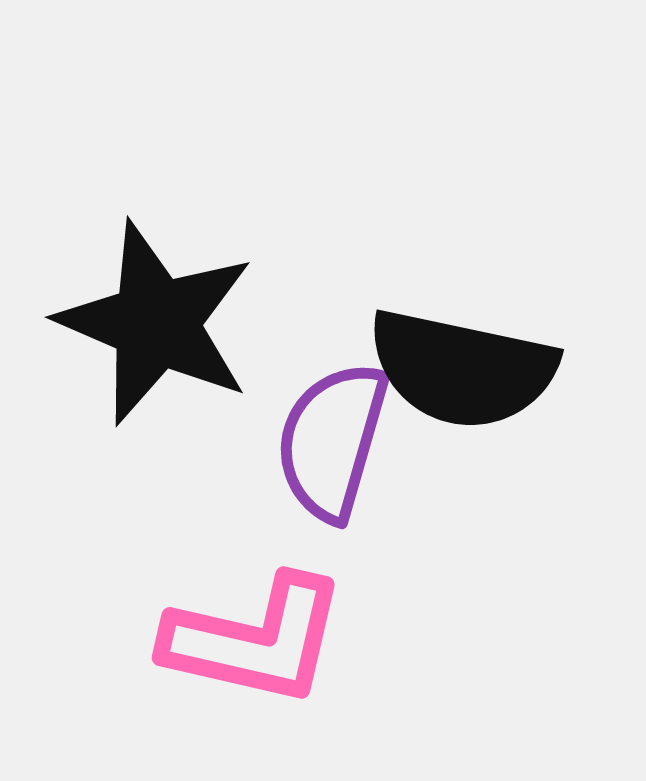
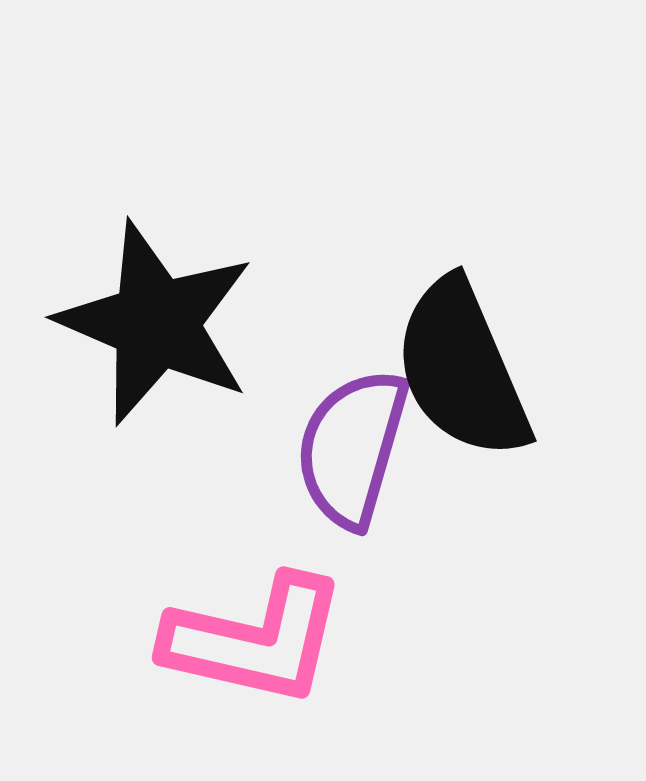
black semicircle: rotated 55 degrees clockwise
purple semicircle: moved 20 px right, 7 px down
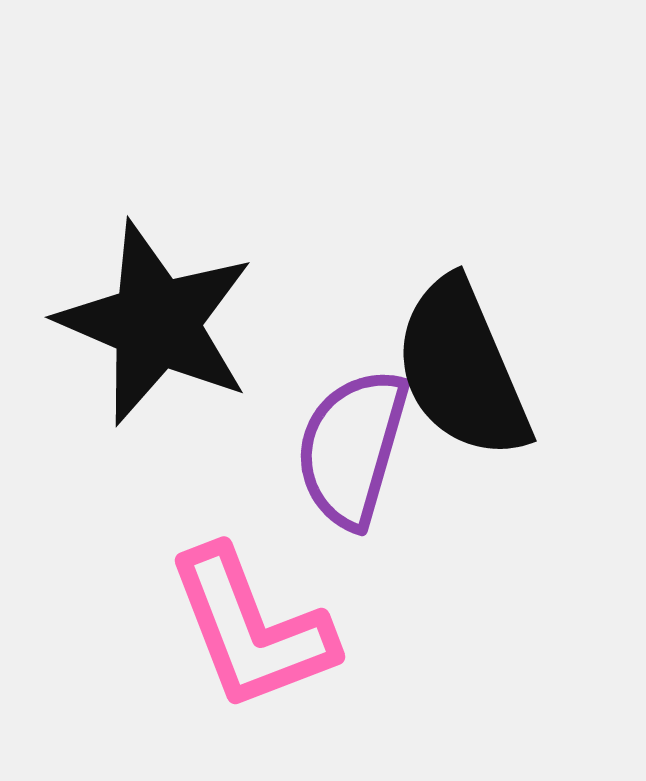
pink L-shape: moved 4 px left, 11 px up; rotated 56 degrees clockwise
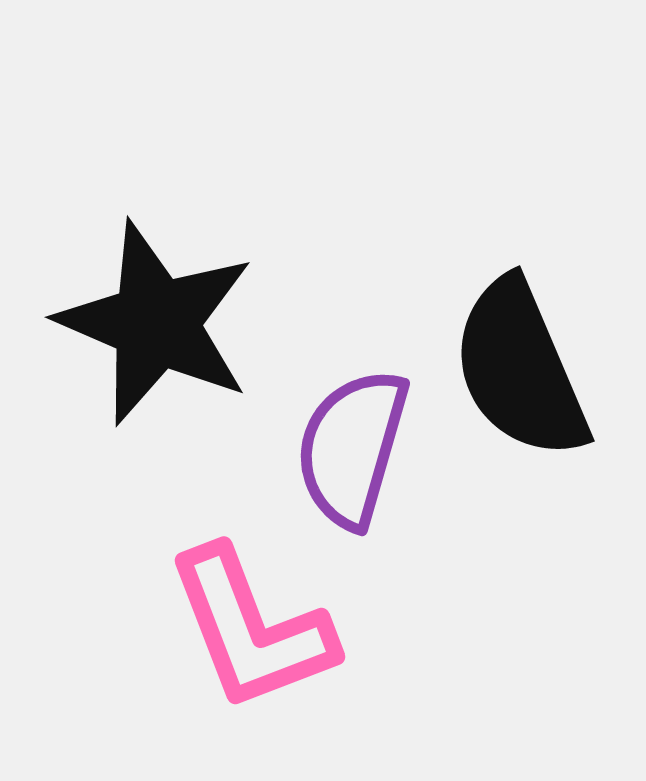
black semicircle: moved 58 px right
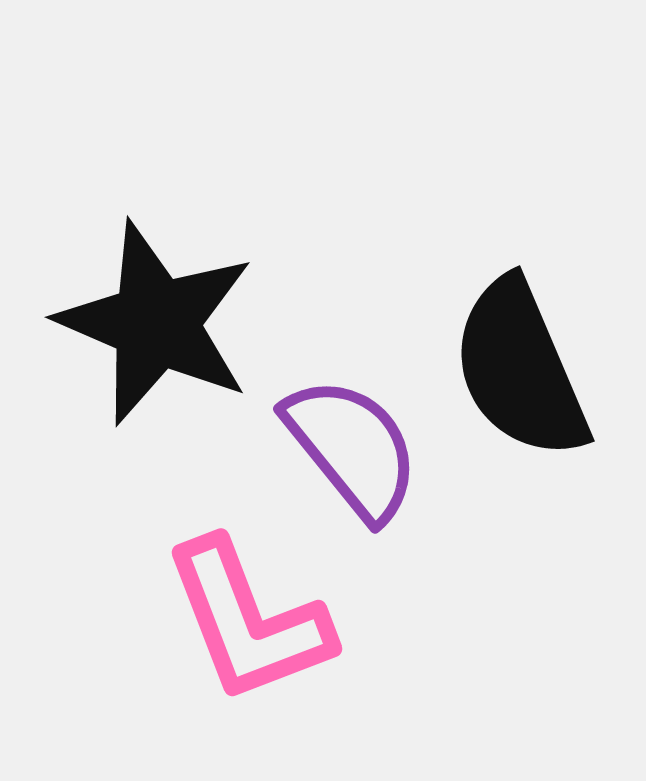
purple semicircle: rotated 125 degrees clockwise
pink L-shape: moved 3 px left, 8 px up
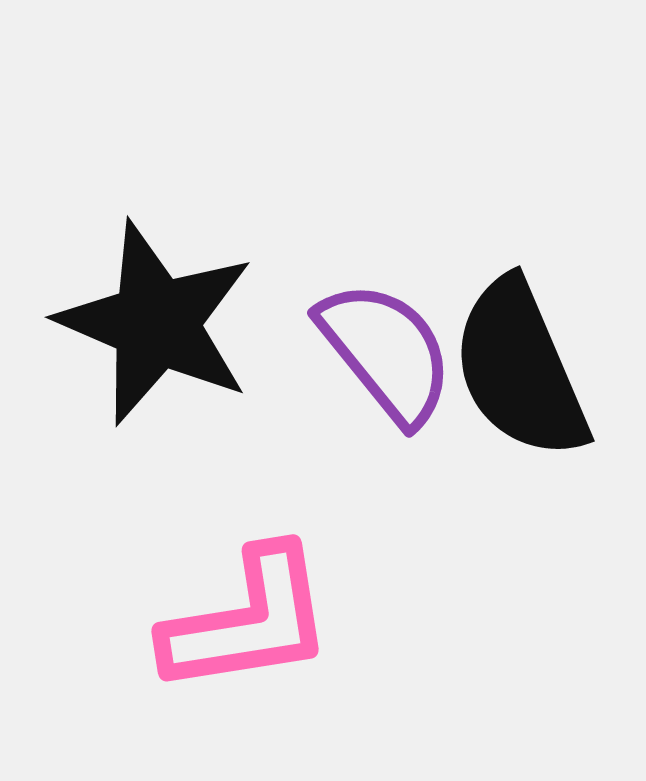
purple semicircle: moved 34 px right, 96 px up
pink L-shape: rotated 78 degrees counterclockwise
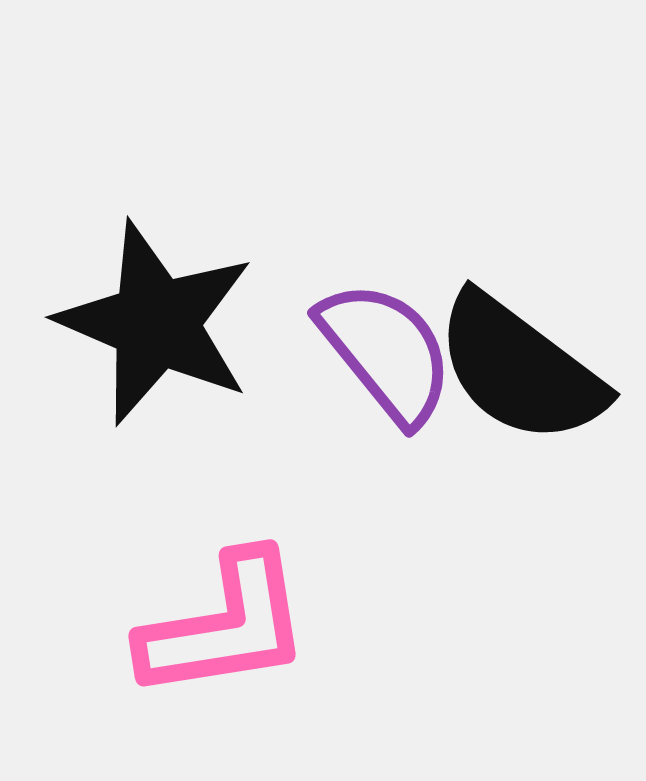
black semicircle: rotated 30 degrees counterclockwise
pink L-shape: moved 23 px left, 5 px down
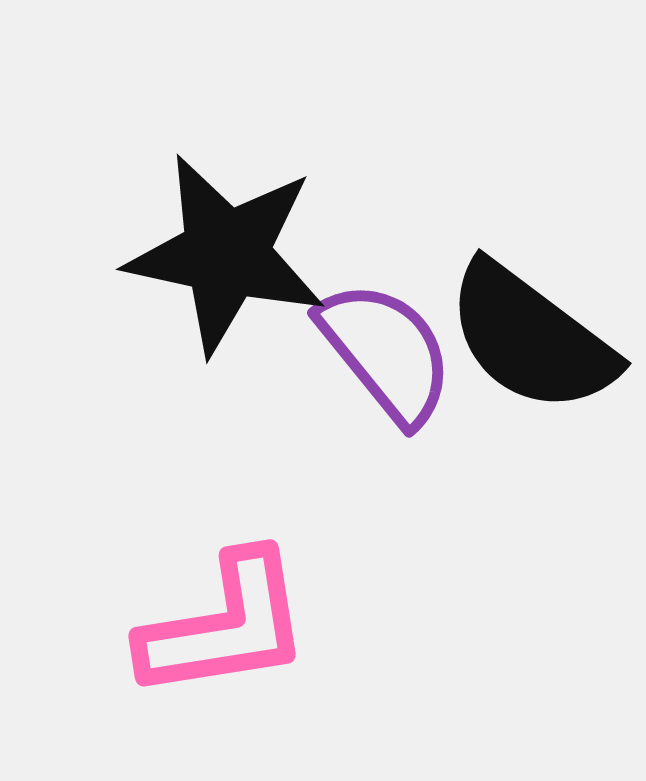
black star: moved 70 px right, 69 px up; rotated 11 degrees counterclockwise
black semicircle: moved 11 px right, 31 px up
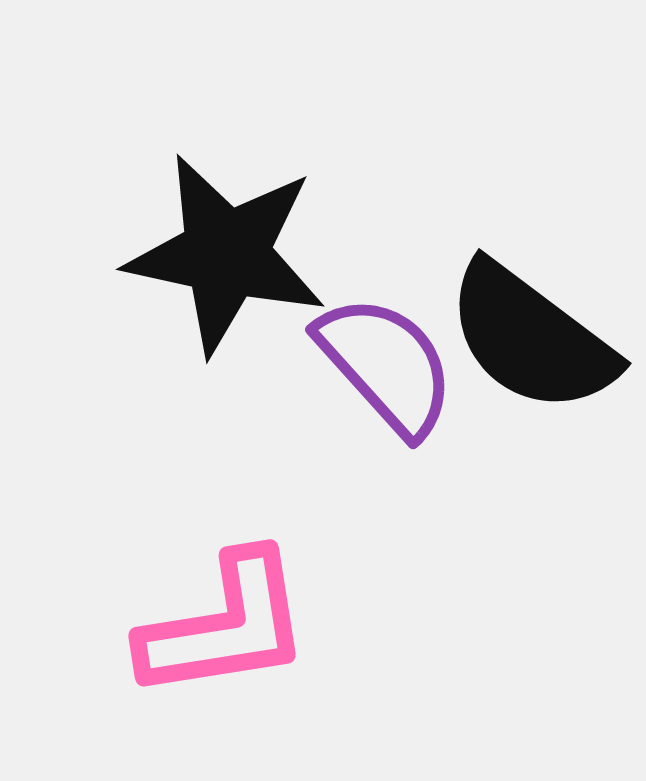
purple semicircle: moved 13 px down; rotated 3 degrees counterclockwise
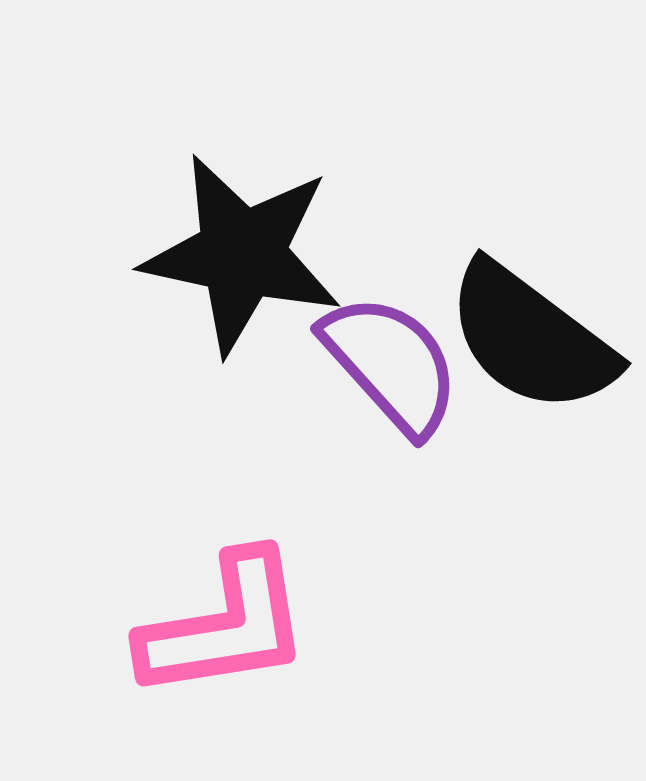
black star: moved 16 px right
purple semicircle: moved 5 px right, 1 px up
